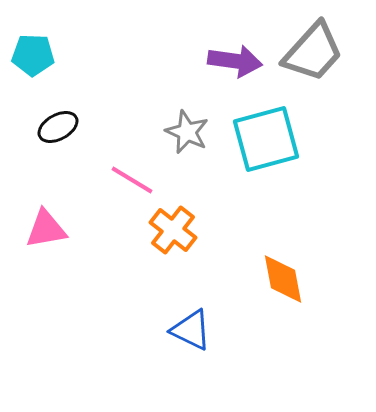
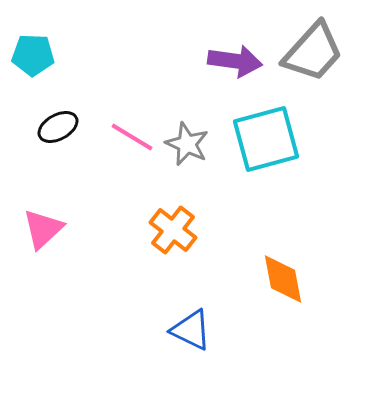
gray star: moved 12 px down
pink line: moved 43 px up
pink triangle: moved 3 px left; rotated 33 degrees counterclockwise
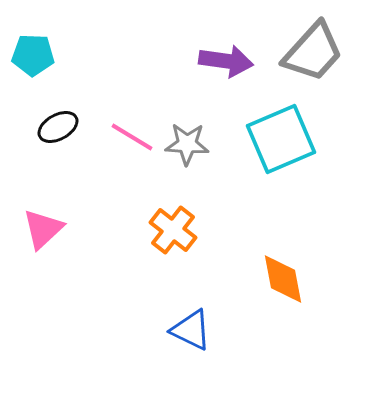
purple arrow: moved 9 px left
cyan square: moved 15 px right; rotated 8 degrees counterclockwise
gray star: rotated 21 degrees counterclockwise
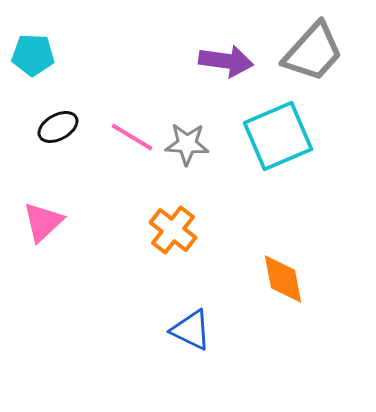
cyan square: moved 3 px left, 3 px up
pink triangle: moved 7 px up
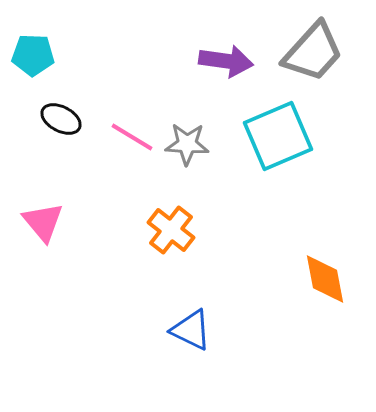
black ellipse: moved 3 px right, 8 px up; rotated 57 degrees clockwise
pink triangle: rotated 27 degrees counterclockwise
orange cross: moved 2 px left
orange diamond: moved 42 px right
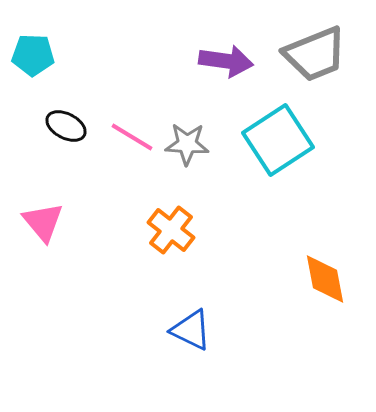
gray trapezoid: moved 2 px right, 2 px down; rotated 26 degrees clockwise
black ellipse: moved 5 px right, 7 px down
cyan square: moved 4 px down; rotated 10 degrees counterclockwise
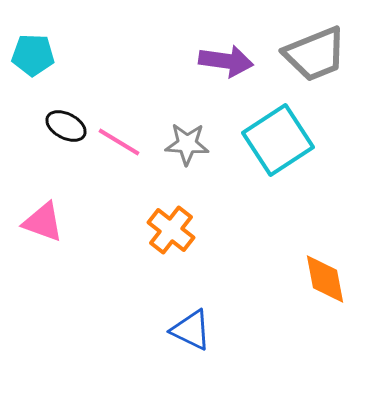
pink line: moved 13 px left, 5 px down
pink triangle: rotated 30 degrees counterclockwise
